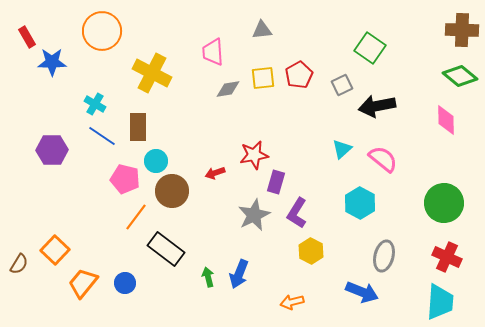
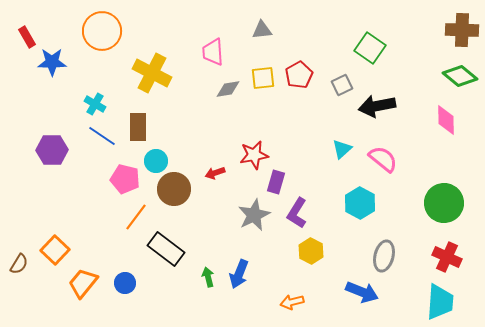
brown circle at (172, 191): moved 2 px right, 2 px up
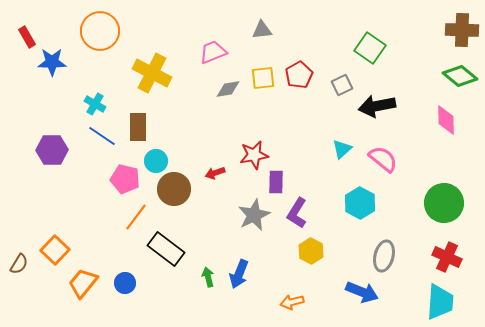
orange circle at (102, 31): moved 2 px left
pink trapezoid at (213, 52): rotated 72 degrees clockwise
purple rectangle at (276, 182): rotated 15 degrees counterclockwise
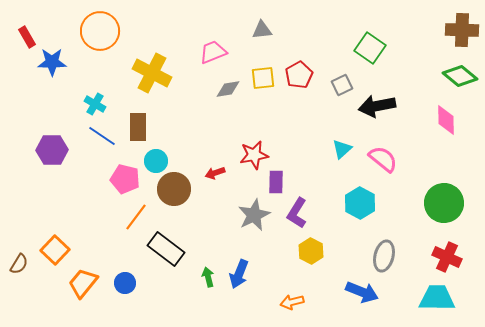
cyan trapezoid at (440, 302): moved 3 px left, 4 px up; rotated 93 degrees counterclockwise
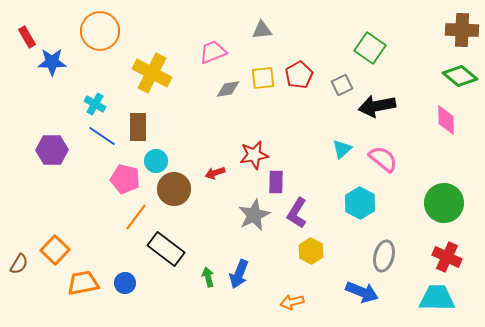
orange trapezoid at (83, 283): rotated 40 degrees clockwise
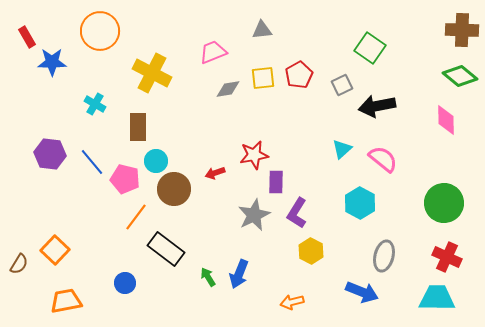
blue line at (102, 136): moved 10 px left, 26 px down; rotated 16 degrees clockwise
purple hexagon at (52, 150): moved 2 px left, 4 px down; rotated 8 degrees clockwise
green arrow at (208, 277): rotated 18 degrees counterclockwise
orange trapezoid at (83, 283): moved 17 px left, 18 px down
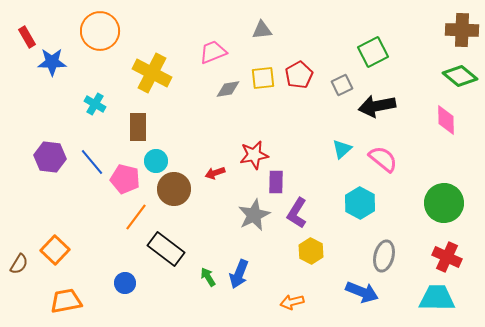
green square at (370, 48): moved 3 px right, 4 px down; rotated 28 degrees clockwise
purple hexagon at (50, 154): moved 3 px down
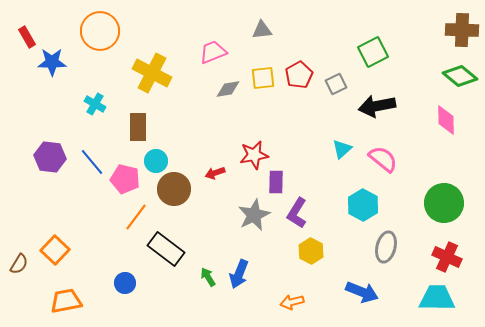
gray square at (342, 85): moved 6 px left, 1 px up
cyan hexagon at (360, 203): moved 3 px right, 2 px down
gray ellipse at (384, 256): moved 2 px right, 9 px up
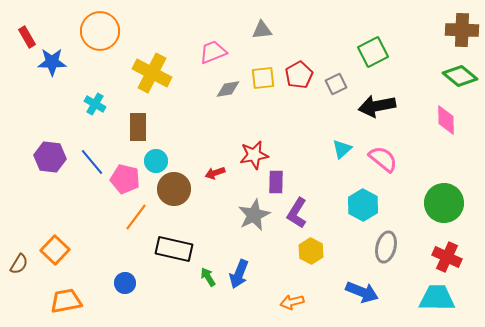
black rectangle at (166, 249): moved 8 px right; rotated 24 degrees counterclockwise
